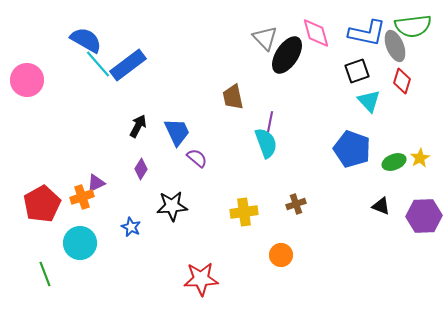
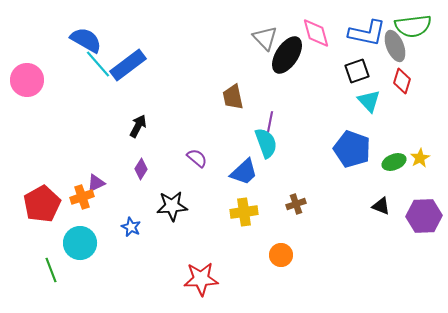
blue trapezoid: moved 67 px right, 40 px down; rotated 72 degrees clockwise
green line: moved 6 px right, 4 px up
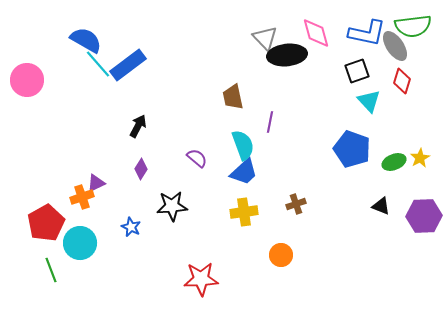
gray ellipse: rotated 12 degrees counterclockwise
black ellipse: rotated 51 degrees clockwise
cyan semicircle: moved 23 px left, 2 px down
red pentagon: moved 4 px right, 19 px down
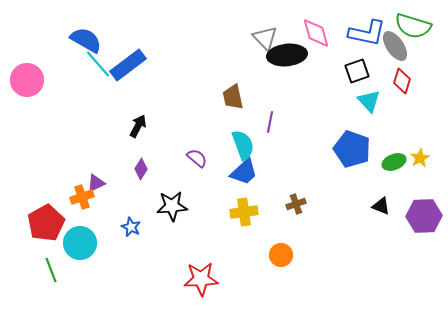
green semicircle: rotated 24 degrees clockwise
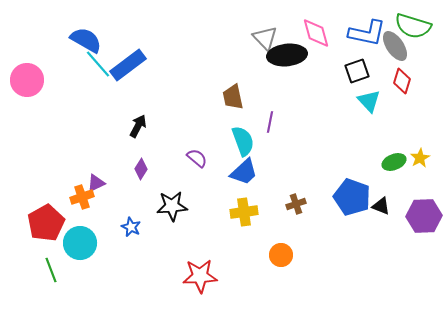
cyan semicircle: moved 4 px up
blue pentagon: moved 48 px down
red star: moved 1 px left, 3 px up
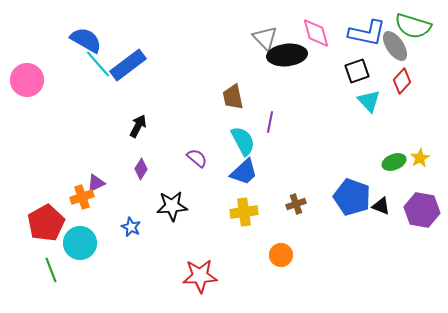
red diamond: rotated 25 degrees clockwise
cyan semicircle: rotated 8 degrees counterclockwise
purple hexagon: moved 2 px left, 6 px up; rotated 12 degrees clockwise
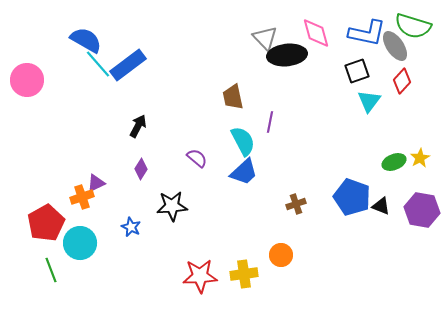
cyan triangle: rotated 20 degrees clockwise
yellow cross: moved 62 px down
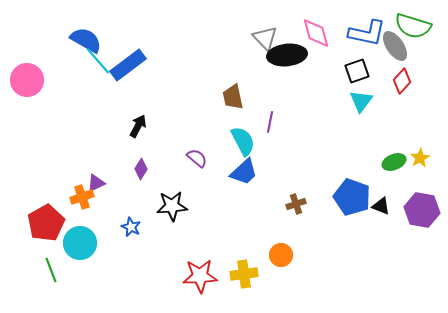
cyan line: moved 3 px up
cyan triangle: moved 8 px left
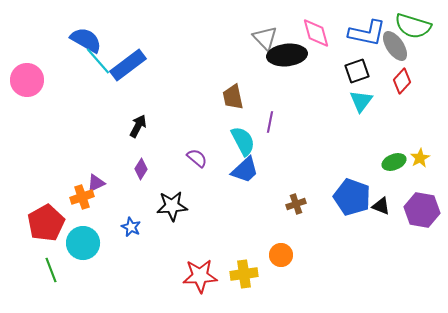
blue trapezoid: moved 1 px right, 2 px up
cyan circle: moved 3 px right
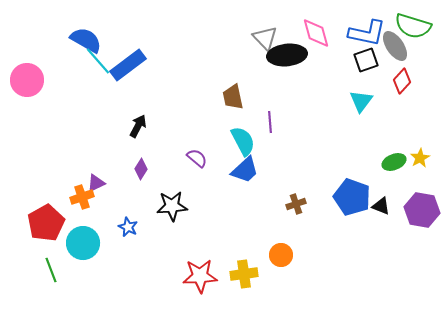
black square: moved 9 px right, 11 px up
purple line: rotated 15 degrees counterclockwise
blue star: moved 3 px left
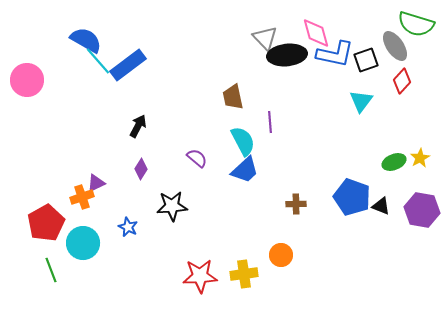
green semicircle: moved 3 px right, 2 px up
blue L-shape: moved 32 px left, 21 px down
brown cross: rotated 18 degrees clockwise
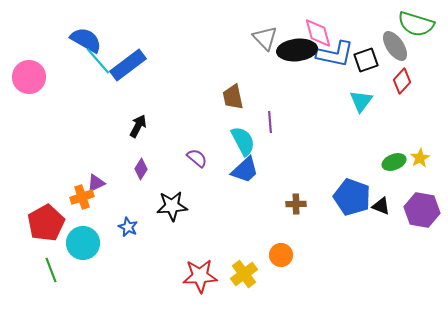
pink diamond: moved 2 px right
black ellipse: moved 10 px right, 5 px up
pink circle: moved 2 px right, 3 px up
yellow cross: rotated 28 degrees counterclockwise
